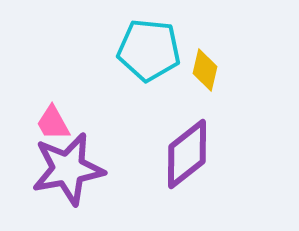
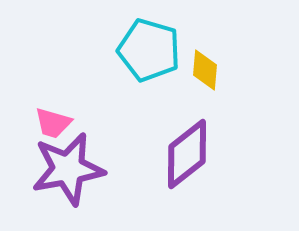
cyan pentagon: rotated 10 degrees clockwise
yellow diamond: rotated 9 degrees counterclockwise
pink trapezoid: rotated 45 degrees counterclockwise
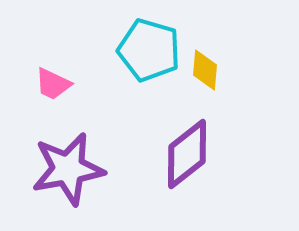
pink trapezoid: moved 39 px up; rotated 9 degrees clockwise
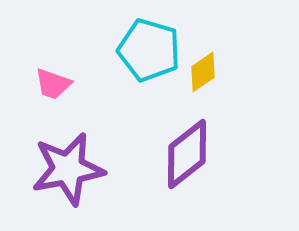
yellow diamond: moved 2 px left, 2 px down; rotated 51 degrees clockwise
pink trapezoid: rotated 6 degrees counterclockwise
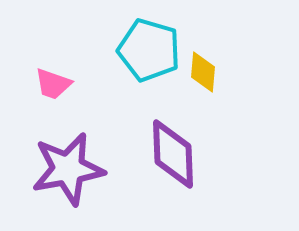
yellow diamond: rotated 51 degrees counterclockwise
purple diamond: moved 14 px left; rotated 54 degrees counterclockwise
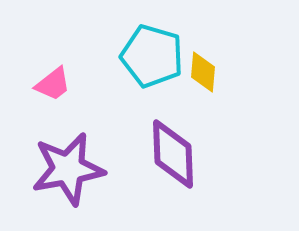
cyan pentagon: moved 3 px right, 6 px down
pink trapezoid: rotated 57 degrees counterclockwise
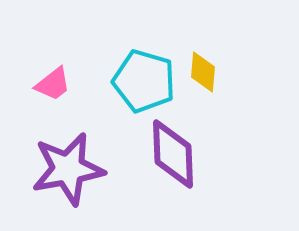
cyan pentagon: moved 8 px left, 25 px down
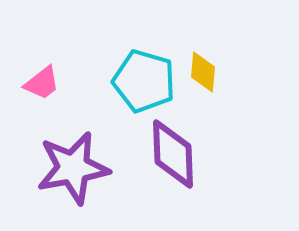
pink trapezoid: moved 11 px left, 1 px up
purple star: moved 5 px right, 1 px up
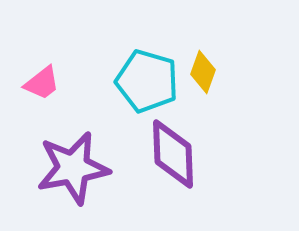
yellow diamond: rotated 15 degrees clockwise
cyan pentagon: moved 3 px right
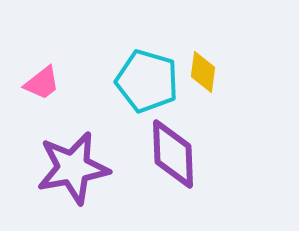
yellow diamond: rotated 12 degrees counterclockwise
